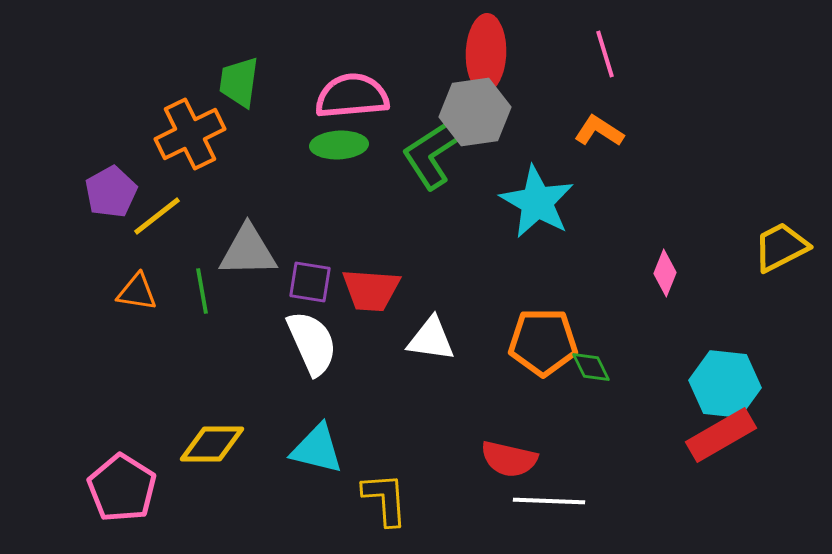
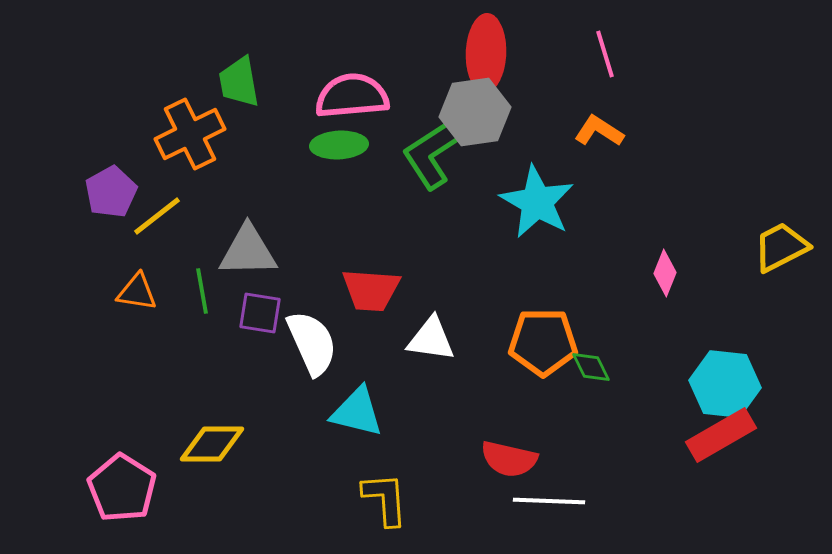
green trapezoid: rotated 18 degrees counterclockwise
purple square: moved 50 px left, 31 px down
cyan triangle: moved 40 px right, 37 px up
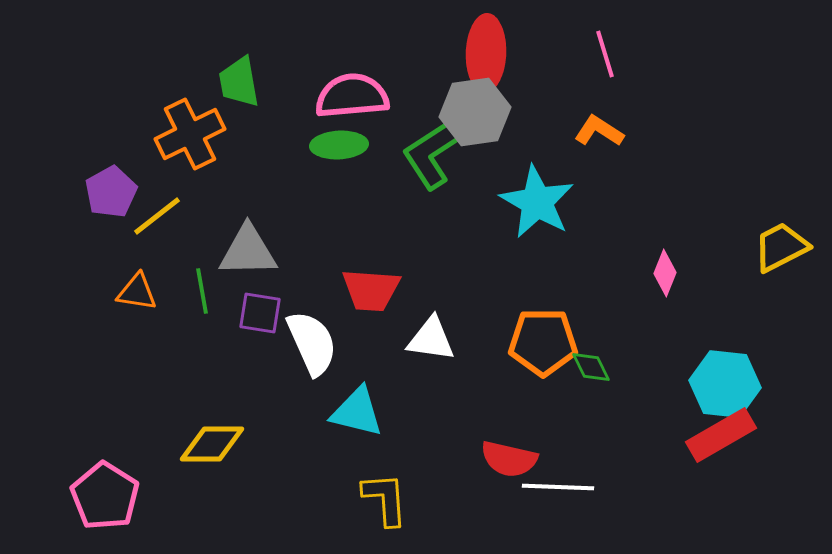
pink pentagon: moved 17 px left, 8 px down
white line: moved 9 px right, 14 px up
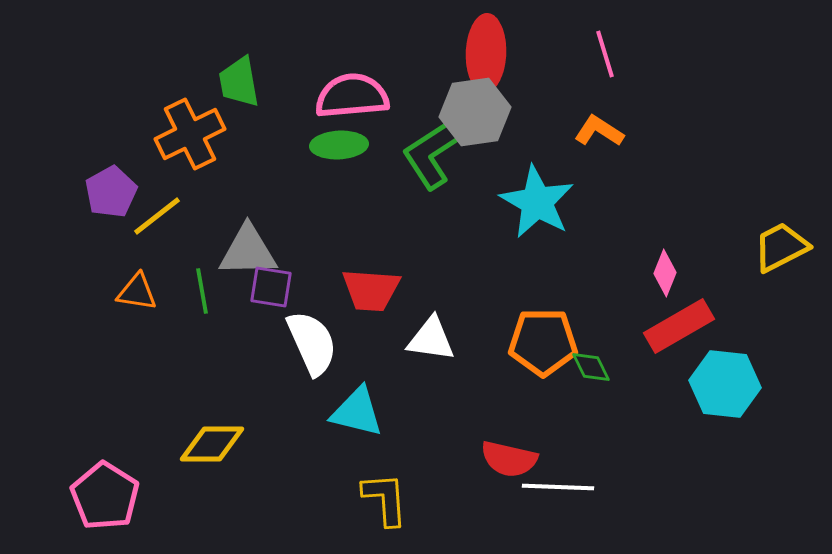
purple square: moved 11 px right, 26 px up
red rectangle: moved 42 px left, 109 px up
